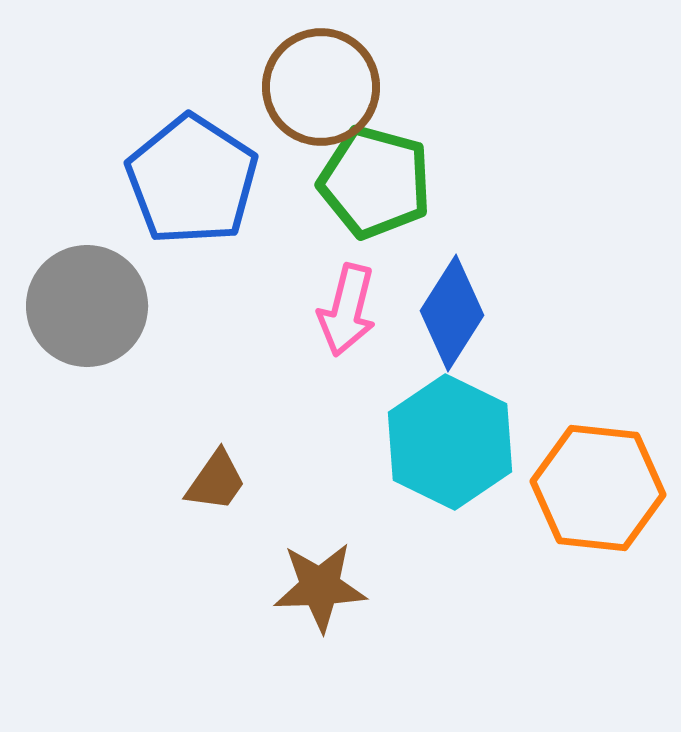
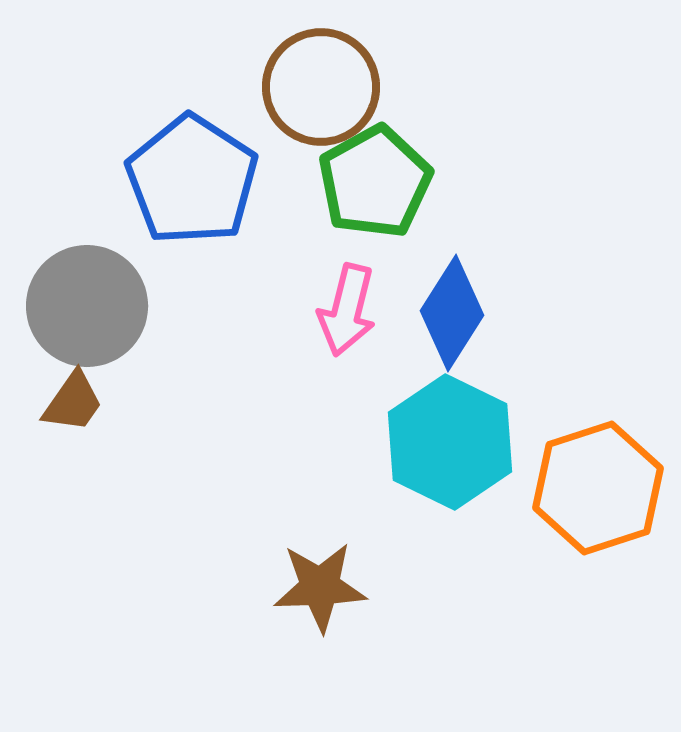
green pentagon: rotated 28 degrees clockwise
brown trapezoid: moved 143 px left, 79 px up
orange hexagon: rotated 24 degrees counterclockwise
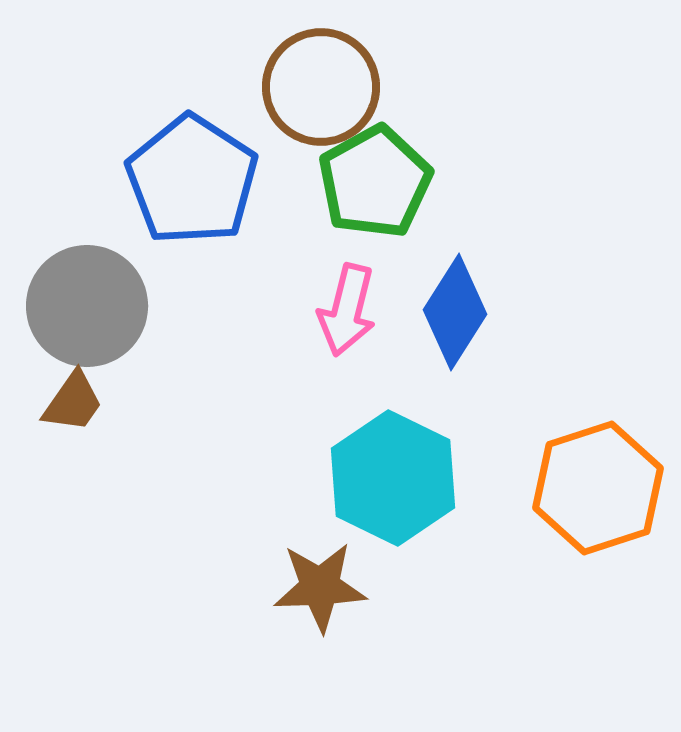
blue diamond: moved 3 px right, 1 px up
cyan hexagon: moved 57 px left, 36 px down
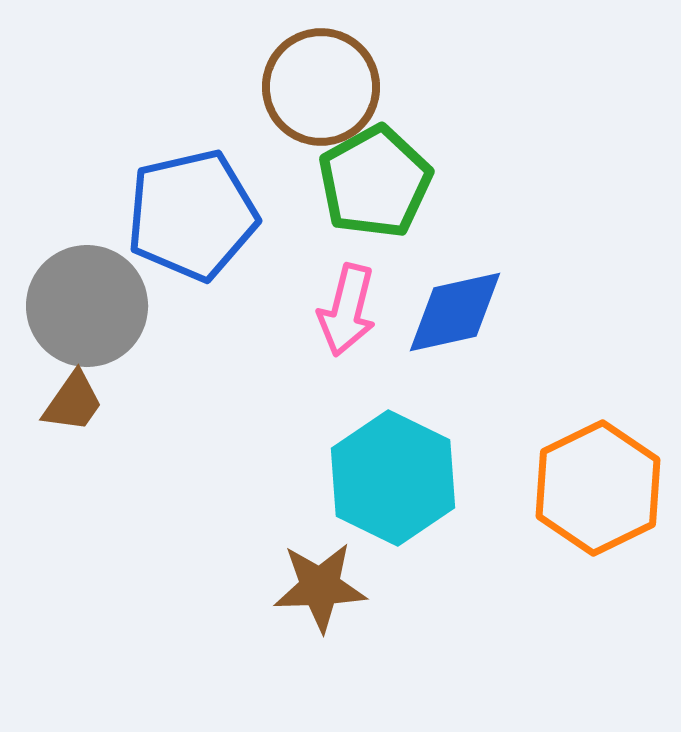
blue pentagon: moved 35 px down; rotated 26 degrees clockwise
blue diamond: rotated 45 degrees clockwise
orange hexagon: rotated 8 degrees counterclockwise
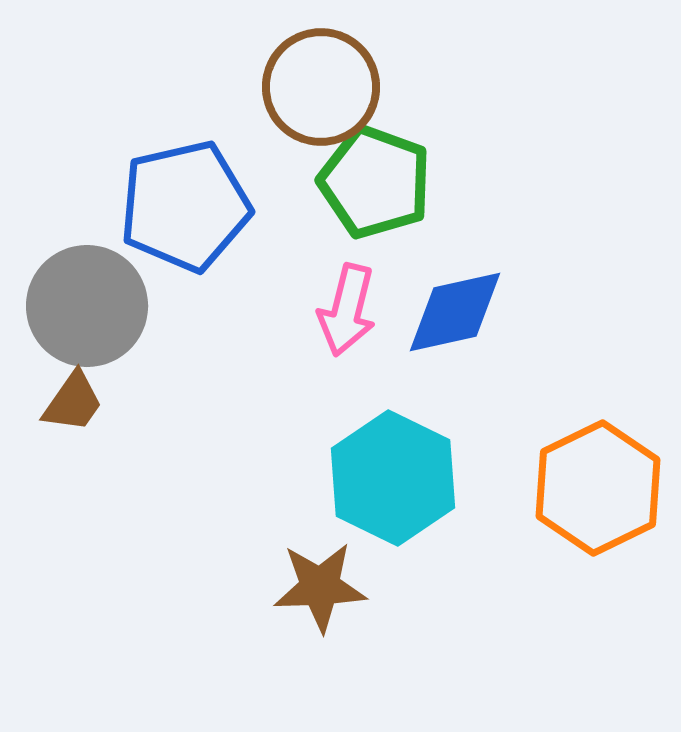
green pentagon: rotated 23 degrees counterclockwise
blue pentagon: moved 7 px left, 9 px up
